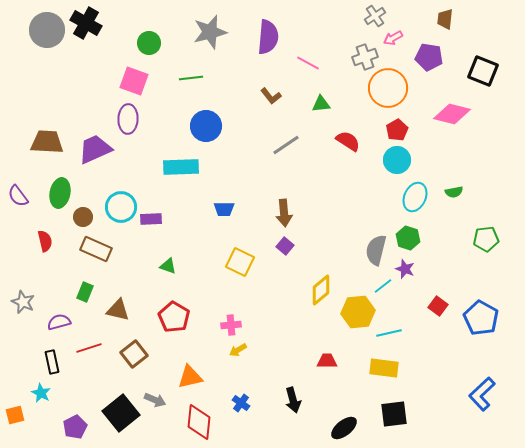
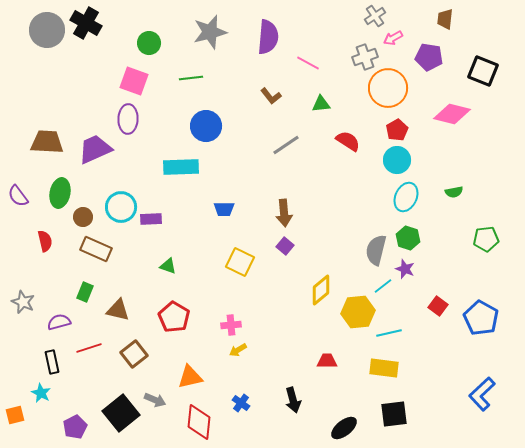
cyan ellipse at (415, 197): moved 9 px left
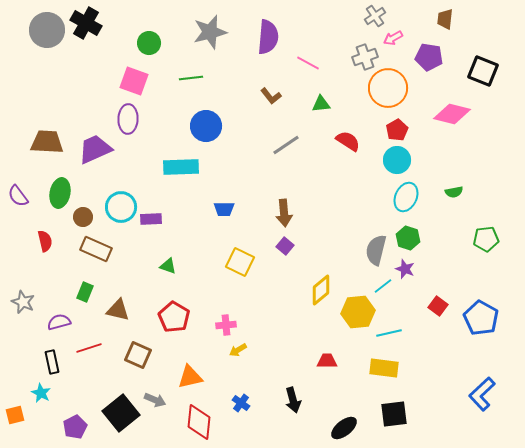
pink cross at (231, 325): moved 5 px left
brown square at (134, 354): moved 4 px right, 1 px down; rotated 28 degrees counterclockwise
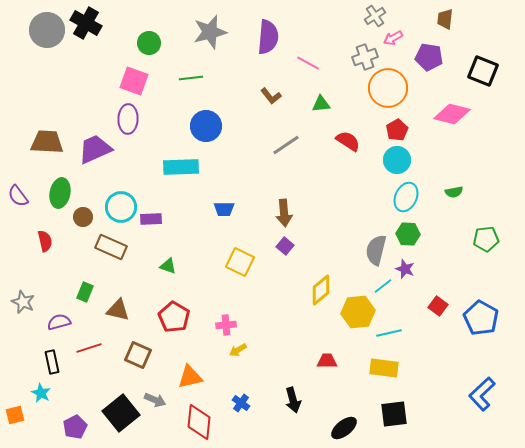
green hexagon at (408, 238): moved 4 px up; rotated 15 degrees counterclockwise
brown rectangle at (96, 249): moved 15 px right, 2 px up
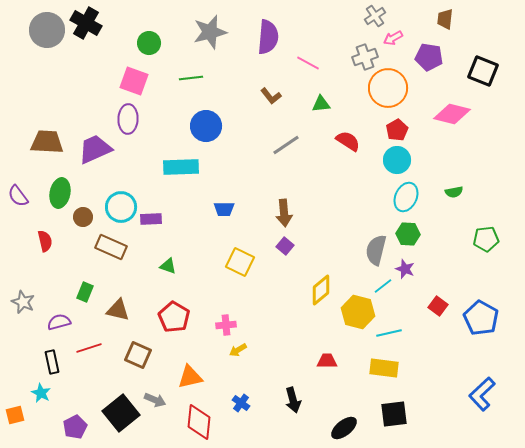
yellow hexagon at (358, 312): rotated 20 degrees clockwise
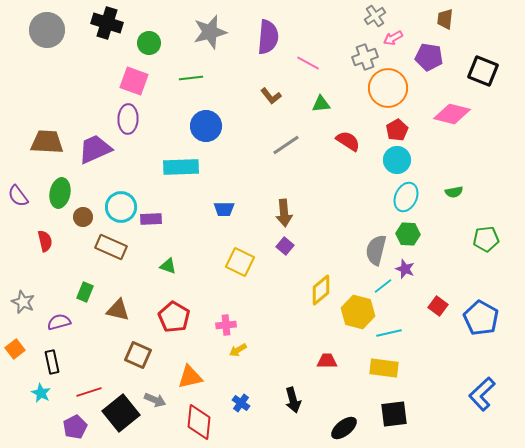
black cross at (86, 23): moved 21 px right; rotated 12 degrees counterclockwise
red line at (89, 348): moved 44 px down
orange square at (15, 415): moved 66 px up; rotated 24 degrees counterclockwise
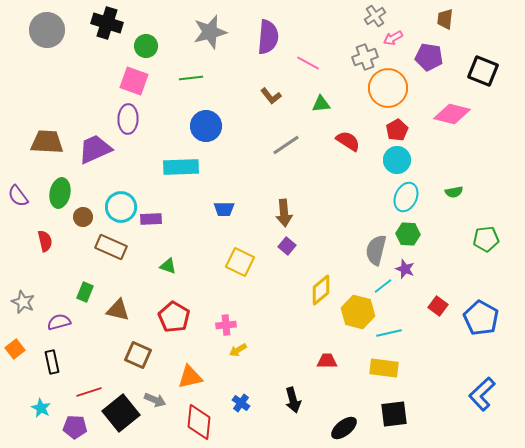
green circle at (149, 43): moved 3 px left, 3 px down
purple square at (285, 246): moved 2 px right
cyan star at (41, 393): moved 15 px down
purple pentagon at (75, 427): rotated 30 degrees clockwise
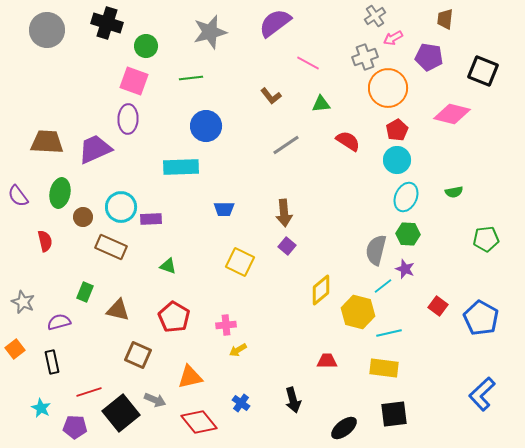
purple semicircle at (268, 37): moved 7 px right, 14 px up; rotated 132 degrees counterclockwise
red diamond at (199, 422): rotated 45 degrees counterclockwise
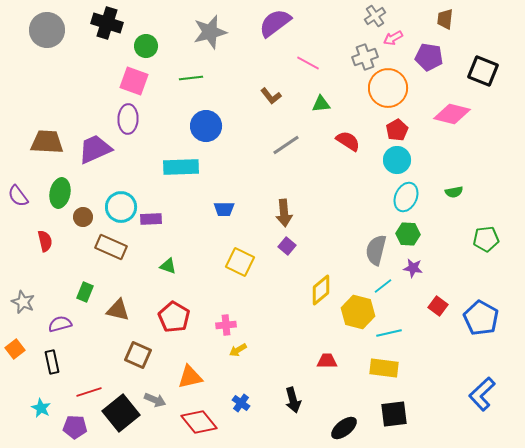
purple star at (405, 269): moved 8 px right, 1 px up; rotated 12 degrees counterclockwise
purple semicircle at (59, 322): moved 1 px right, 2 px down
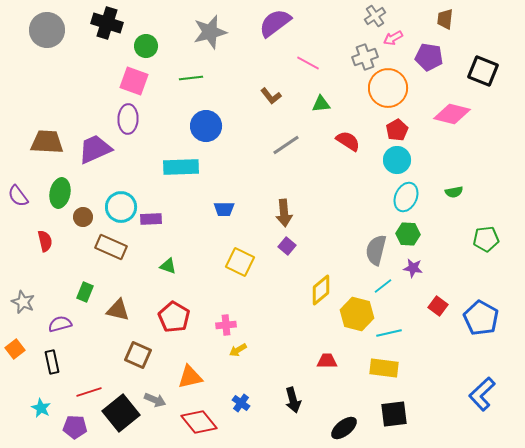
yellow hexagon at (358, 312): moved 1 px left, 2 px down
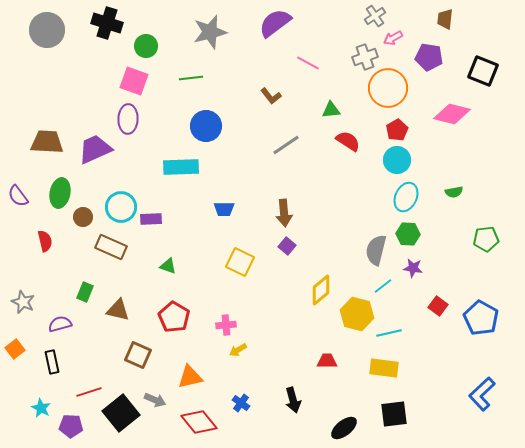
green triangle at (321, 104): moved 10 px right, 6 px down
purple pentagon at (75, 427): moved 4 px left, 1 px up
